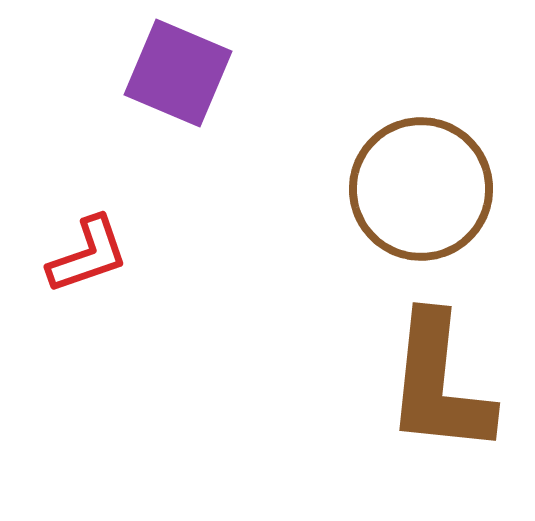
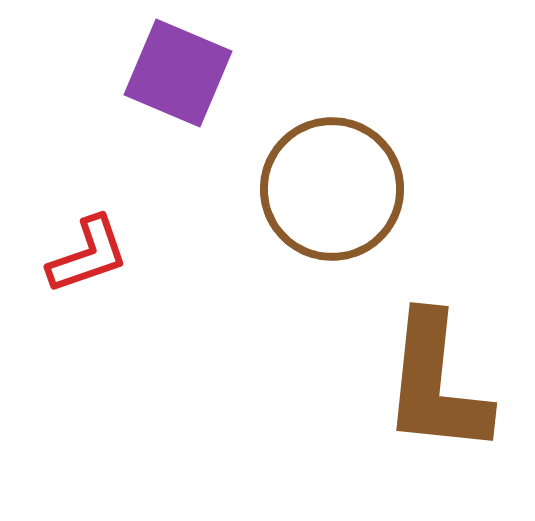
brown circle: moved 89 px left
brown L-shape: moved 3 px left
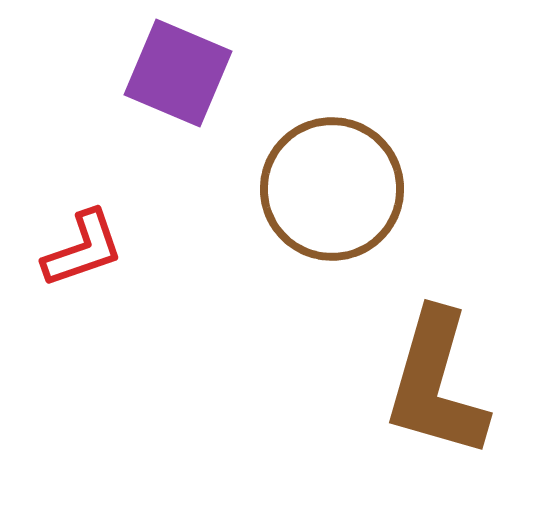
red L-shape: moved 5 px left, 6 px up
brown L-shape: rotated 10 degrees clockwise
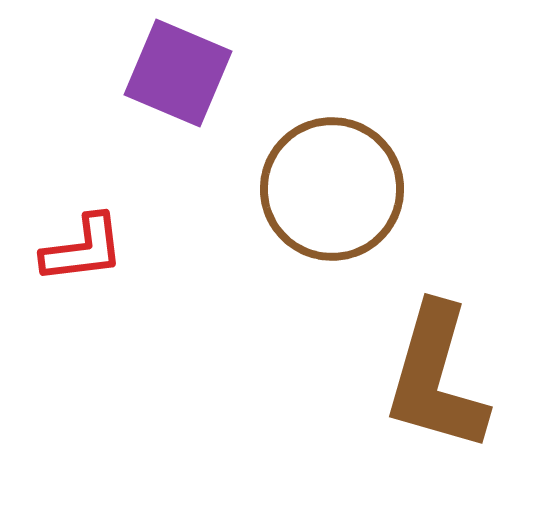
red L-shape: rotated 12 degrees clockwise
brown L-shape: moved 6 px up
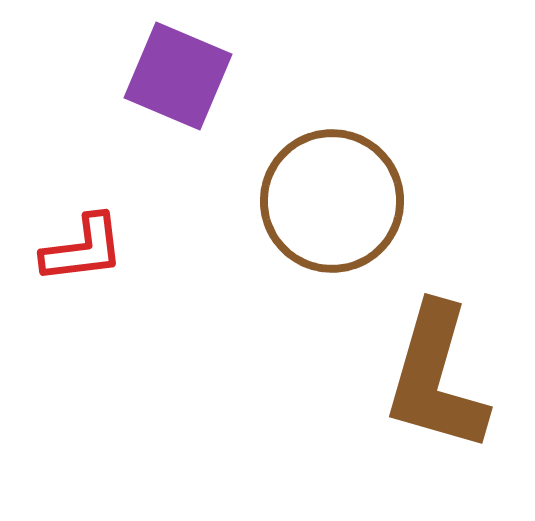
purple square: moved 3 px down
brown circle: moved 12 px down
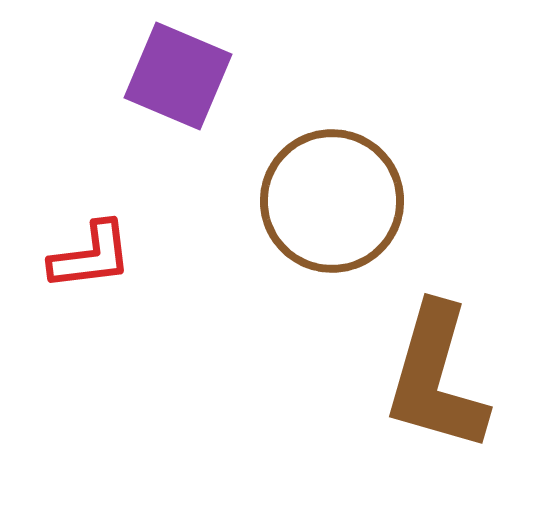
red L-shape: moved 8 px right, 7 px down
